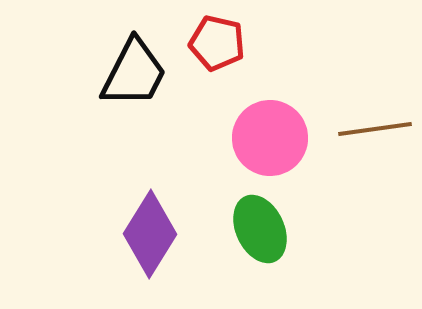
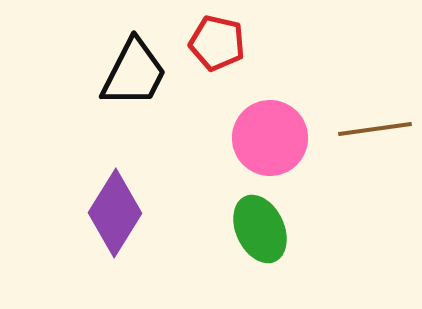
purple diamond: moved 35 px left, 21 px up
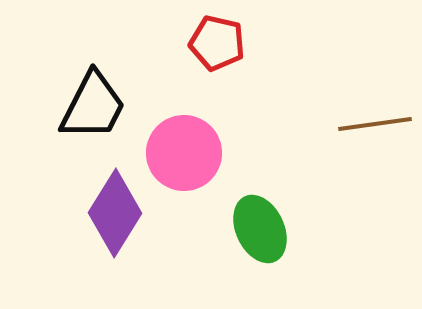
black trapezoid: moved 41 px left, 33 px down
brown line: moved 5 px up
pink circle: moved 86 px left, 15 px down
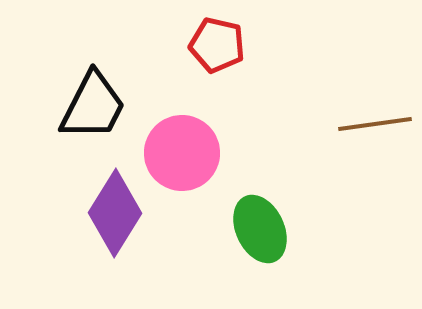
red pentagon: moved 2 px down
pink circle: moved 2 px left
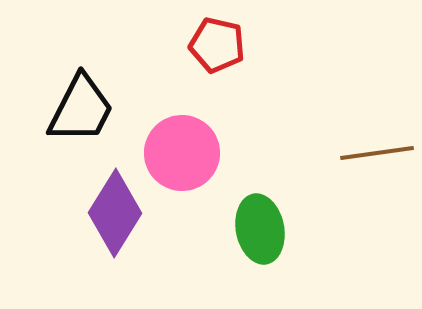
black trapezoid: moved 12 px left, 3 px down
brown line: moved 2 px right, 29 px down
green ellipse: rotated 14 degrees clockwise
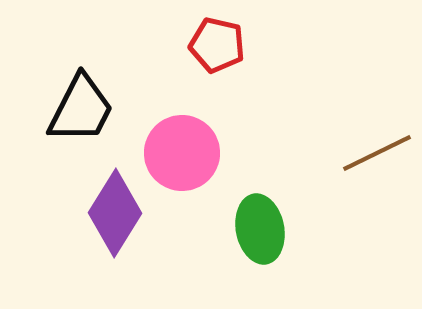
brown line: rotated 18 degrees counterclockwise
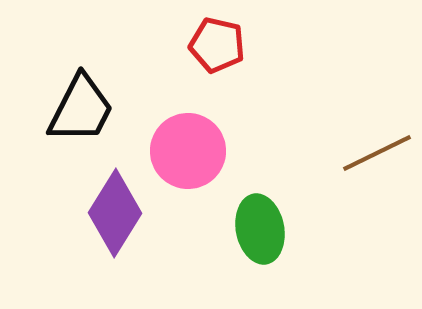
pink circle: moved 6 px right, 2 px up
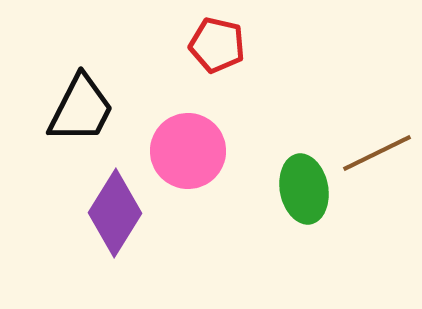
green ellipse: moved 44 px right, 40 px up
